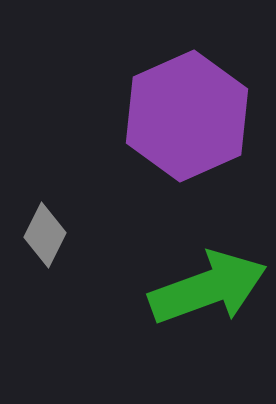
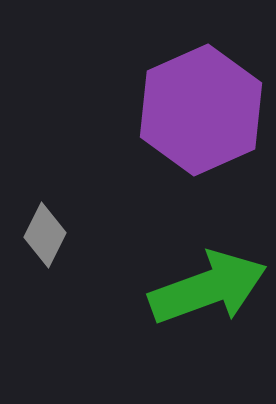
purple hexagon: moved 14 px right, 6 px up
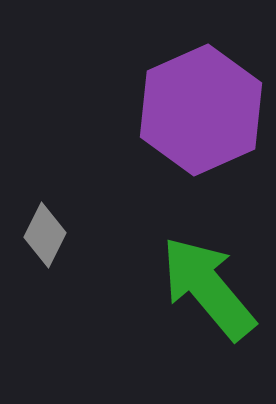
green arrow: rotated 110 degrees counterclockwise
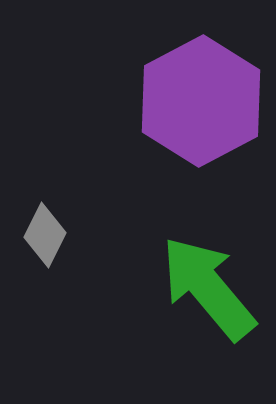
purple hexagon: moved 9 px up; rotated 4 degrees counterclockwise
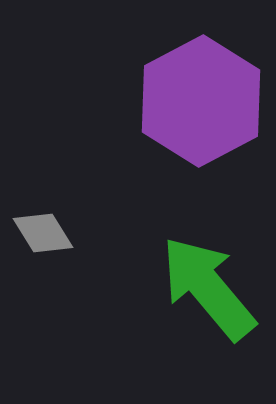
gray diamond: moved 2 px left, 2 px up; rotated 58 degrees counterclockwise
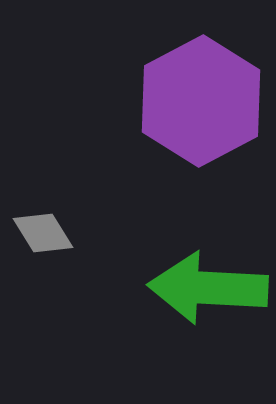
green arrow: rotated 47 degrees counterclockwise
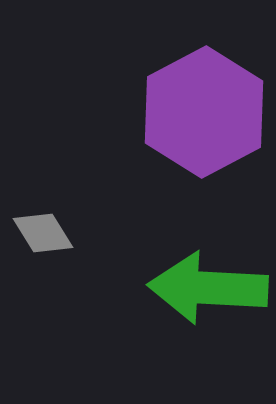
purple hexagon: moved 3 px right, 11 px down
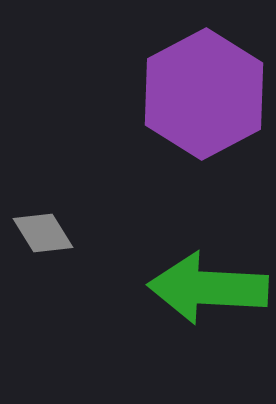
purple hexagon: moved 18 px up
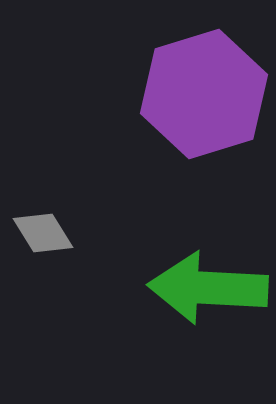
purple hexagon: rotated 11 degrees clockwise
